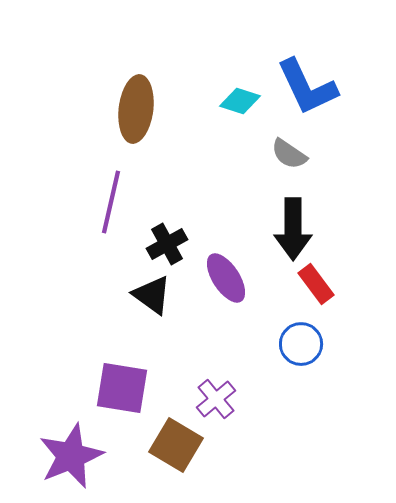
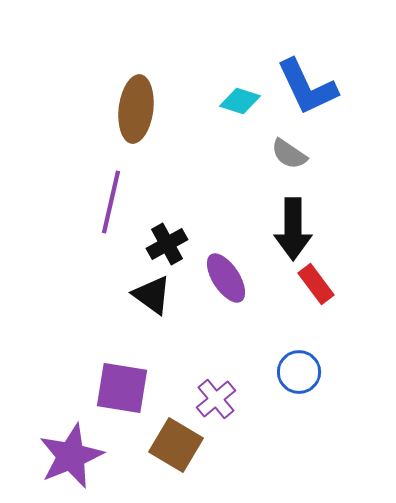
blue circle: moved 2 px left, 28 px down
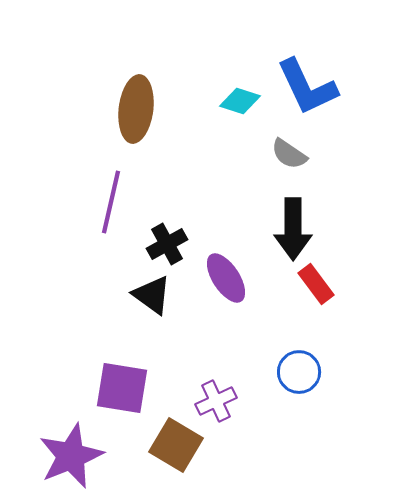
purple cross: moved 2 px down; rotated 15 degrees clockwise
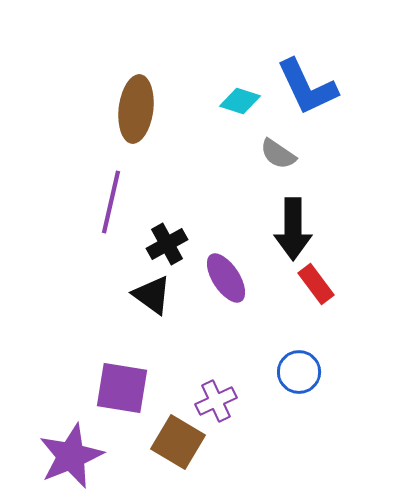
gray semicircle: moved 11 px left
brown square: moved 2 px right, 3 px up
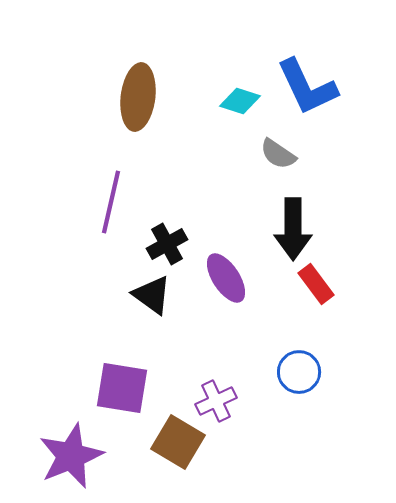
brown ellipse: moved 2 px right, 12 px up
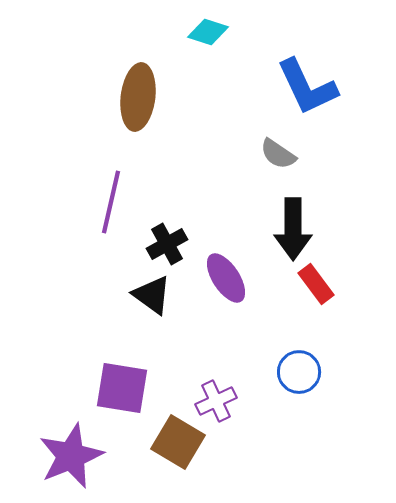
cyan diamond: moved 32 px left, 69 px up
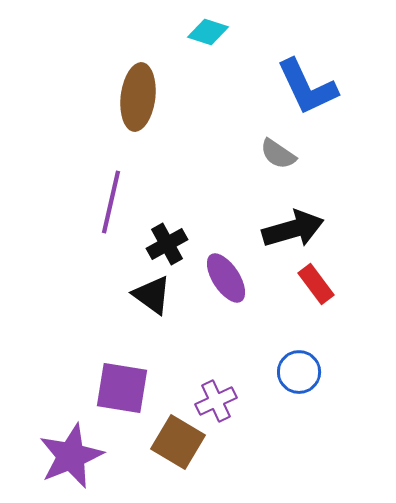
black arrow: rotated 106 degrees counterclockwise
